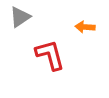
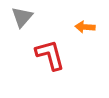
gray triangle: moved 2 px right; rotated 15 degrees counterclockwise
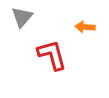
red L-shape: moved 2 px right
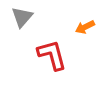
orange arrow: rotated 30 degrees counterclockwise
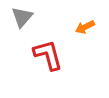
red L-shape: moved 4 px left
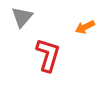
red L-shape: rotated 32 degrees clockwise
